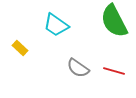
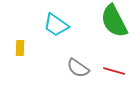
yellow rectangle: rotated 49 degrees clockwise
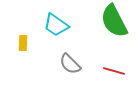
yellow rectangle: moved 3 px right, 5 px up
gray semicircle: moved 8 px left, 4 px up; rotated 10 degrees clockwise
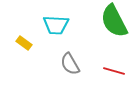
cyan trapezoid: rotated 32 degrees counterclockwise
yellow rectangle: moved 1 px right; rotated 56 degrees counterclockwise
gray semicircle: rotated 15 degrees clockwise
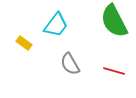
cyan trapezoid: rotated 56 degrees counterclockwise
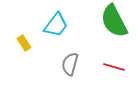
yellow rectangle: rotated 21 degrees clockwise
gray semicircle: rotated 45 degrees clockwise
red line: moved 4 px up
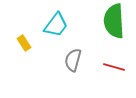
green semicircle: rotated 24 degrees clockwise
gray semicircle: moved 3 px right, 4 px up
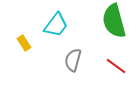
green semicircle: rotated 12 degrees counterclockwise
red line: moved 2 px right, 1 px up; rotated 20 degrees clockwise
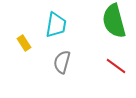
cyan trapezoid: rotated 28 degrees counterclockwise
gray semicircle: moved 11 px left, 2 px down
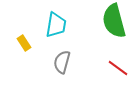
red line: moved 2 px right, 2 px down
